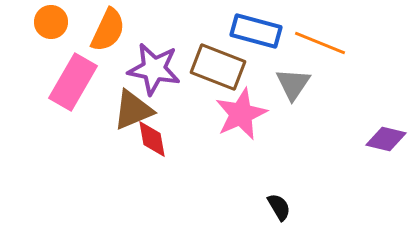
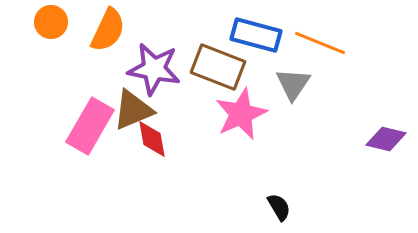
blue rectangle: moved 4 px down
pink rectangle: moved 17 px right, 44 px down
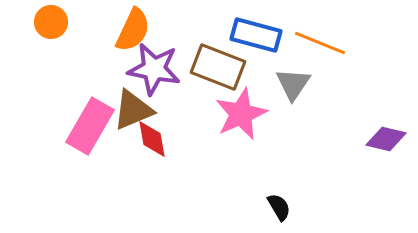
orange semicircle: moved 25 px right
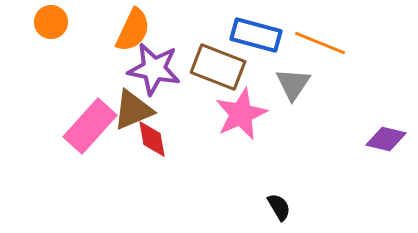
pink rectangle: rotated 12 degrees clockwise
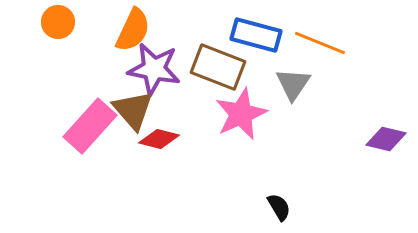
orange circle: moved 7 px right
brown triangle: rotated 48 degrees counterclockwise
red diamond: moved 7 px right; rotated 66 degrees counterclockwise
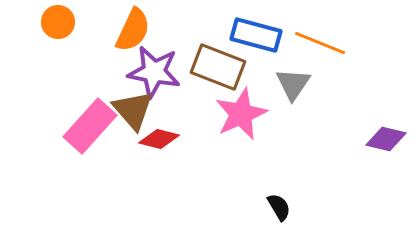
purple star: moved 3 px down
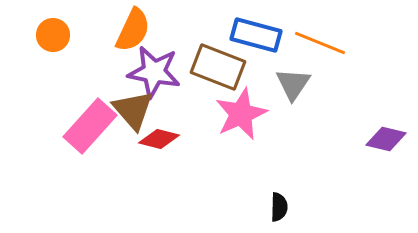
orange circle: moved 5 px left, 13 px down
black semicircle: rotated 32 degrees clockwise
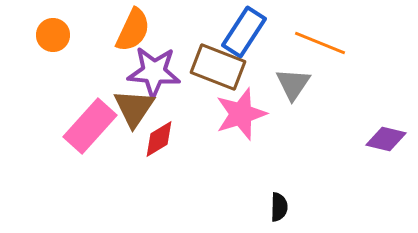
blue rectangle: moved 12 px left, 3 px up; rotated 72 degrees counterclockwise
purple star: rotated 6 degrees counterclockwise
brown triangle: moved 1 px right, 2 px up; rotated 15 degrees clockwise
pink star: rotated 6 degrees clockwise
red diamond: rotated 45 degrees counterclockwise
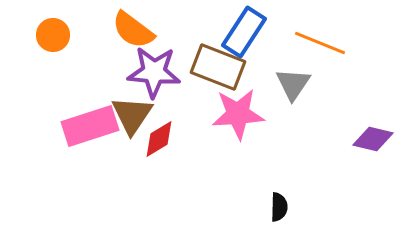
orange semicircle: rotated 102 degrees clockwise
brown triangle: moved 2 px left, 7 px down
pink star: moved 3 px left; rotated 14 degrees clockwise
pink rectangle: rotated 30 degrees clockwise
purple diamond: moved 13 px left
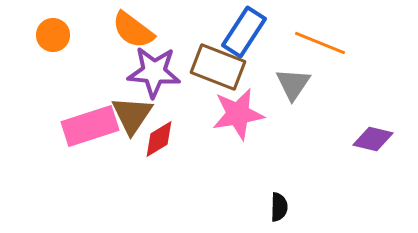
pink star: rotated 6 degrees counterclockwise
